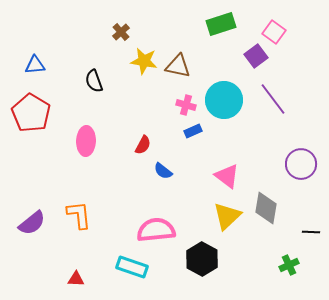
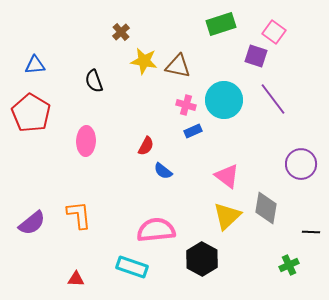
purple square: rotated 35 degrees counterclockwise
red semicircle: moved 3 px right, 1 px down
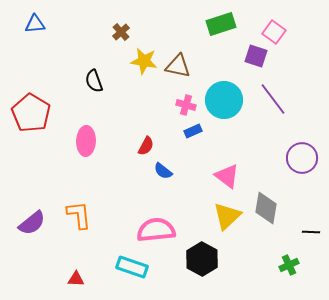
blue triangle: moved 41 px up
purple circle: moved 1 px right, 6 px up
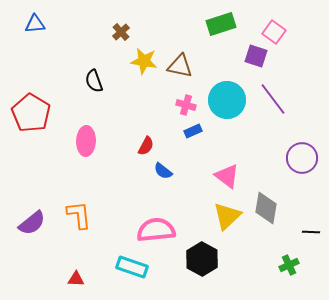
brown triangle: moved 2 px right
cyan circle: moved 3 px right
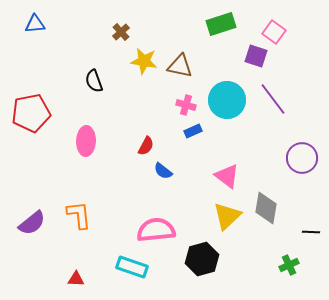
red pentagon: rotated 30 degrees clockwise
black hexagon: rotated 16 degrees clockwise
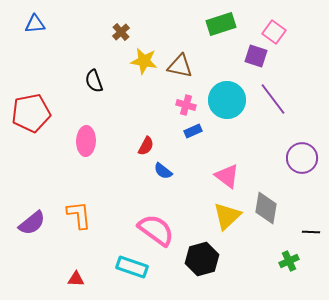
pink semicircle: rotated 42 degrees clockwise
green cross: moved 4 px up
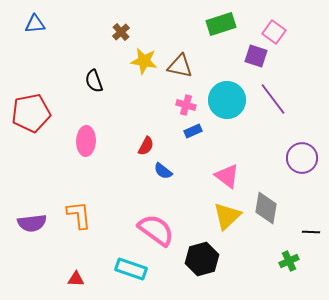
purple semicircle: rotated 32 degrees clockwise
cyan rectangle: moved 1 px left, 2 px down
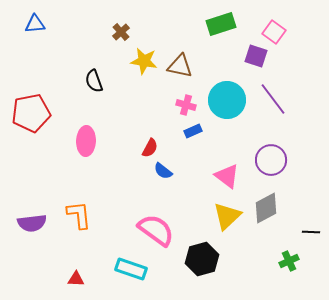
red semicircle: moved 4 px right, 2 px down
purple circle: moved 31 px left, 2 px down
gray diamond: rotated 52 degrees clockwise
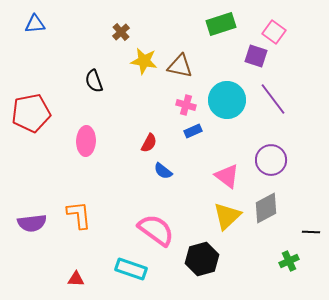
red semicircle: moved 1 px left, 5 px up
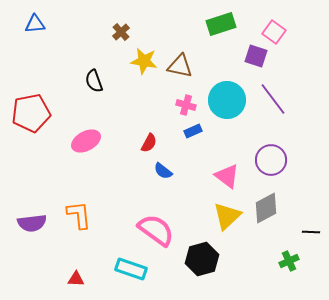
pink ellipse: rotated 60 degrees clockwise
